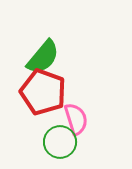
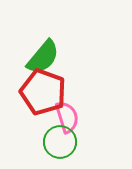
pink semicircle: moved 9 px left, 2 px up
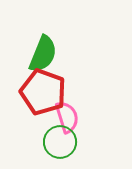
green semicircle: moved 3 px up; rotated 18 degrees counterclockwise
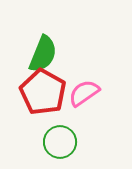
red pentagon: rotated 9 degrees clockwise
pink semicircle: moved 17 px right, 24 px up; rotated 108 degrees counterclockwise
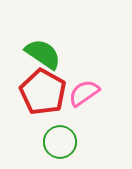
green semicircle: rotated 78 degrees counterclockwise
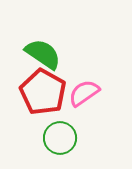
green circle: moved 4 px up
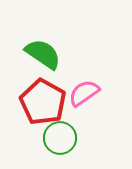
red pentagon: moved 10 px down
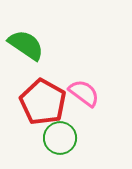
green semicircle: moved 17 px left, 9 px up
pink semicircle: rotated 72 degrees clockwise
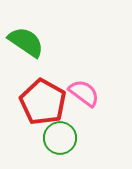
green semicircle: moved 3 px up
